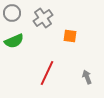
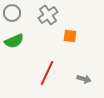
gray cross: moved 5 px right, 3 px up
gray arrow: moved 3 px left, 2 px down; rotated 128 degrees clockwise
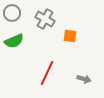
gray cross: moved 3 px left, 4 px down; rotated 24 degrees counterclockwise
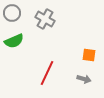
orange square: moved 19 px right, 19 px down
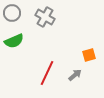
gray cross: moved 2 px up
orange square: rotated 24 degrees counterclockwise
gray arrow: moved 9 px left, 4 px up; rotated 56 degrees counterclockwise
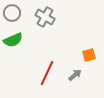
green semicircle: moved 1 px left, 1 px up
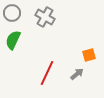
green semicircle: rotated 138 degrees clockwise
gray arrow: moved 2 px right, 1 px up
